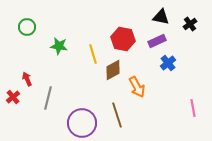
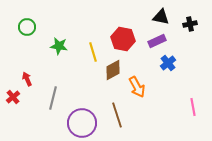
black cross: rotated 24 degrees clockwise
yellow line: moved 2 px up
gray line: moved 5 px right
pink line: moved 1 px up
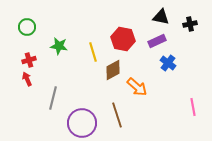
blue cross: rotated 14 degrees counterclockwise
orange arrow: rotated 20 degrees counterclockwise
red cross: moved 16 px right, 37 px up; rotated 24 degrees clockwise
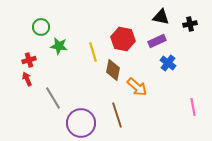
green circle: moved 14 px right
brown diamond: rotated 50 degrees counterclockwise
gray line: rotated 45 degrees counterclockwise
purple circle: moved 1 px left
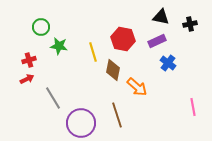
red arrow: rotated 88 degrees clockwise
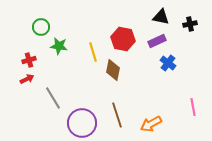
orange arrow: moved 14 px right, 37 px down; rotated 110 degrees clockwise
purple circle: moved 1 px right
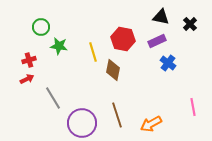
black cross: rotated 32 degrees counterclockwise
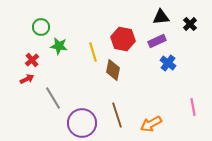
black triangle: rotated 18 degrees counterclockwise
red cross: moved 3 px right; rotated 24 degrees counterclockwise
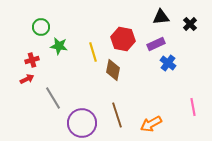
purple rectangle: moved 1 px left, 3 px down
red cross: rotated 24 degrees clockwise
